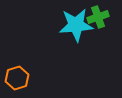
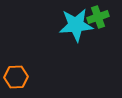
orange hexagon: moved 1 px left, 1 px up; rotated 15 degrees clockwise
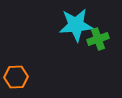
green cross: moved 22 px down
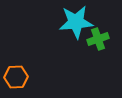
cyan star: moved 3 px up
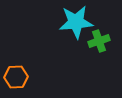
green cross: moved 1 px right, 2 px down
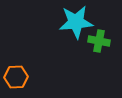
green cross: rotated 30 degrees clockwise
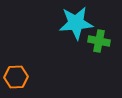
cyan star: moved 1 px down
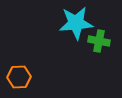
orange hexagon: moved 3 px right
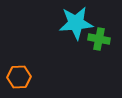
green cross: moved 2 px up
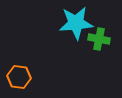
orange hexagon: rotated 10 degrees clockwise
